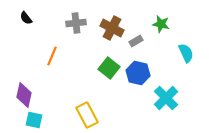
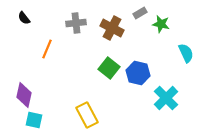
black semicircle: moved 2 px left
gray rectangle: moved 4 px right, 28 px up
orange line: moved 5 px left, 7 px up
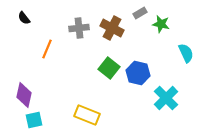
gray cross: moved 3 px right, 5 px down
yellow rectangle: rotated 40 degrees counterclockwise
cyan square: rotated 24 degrees counterclockwise
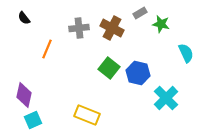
cyan square: moved 1 px left; rotated 12 degrees counterclockwise
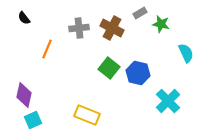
cyan cross: moved 2 px right, 3 px down
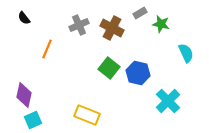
gray cross: moved 3 px up; rotated 18 degrees counterclockwise
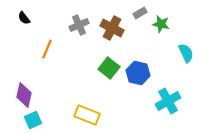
cyan cross: rotated 15 degrees clockwise
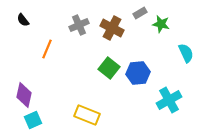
black semicircle: moved 1 px left, 2 px down
blue hexagon: rotated 20 degrees counterclockwise
cyan cross: moved 1 px right, 1 px up
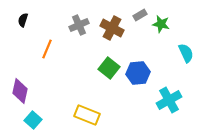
gray rectangle: moved 2 px down
black semicircle: rotated 56 degrees clockwise
purple diamond: moved 4 px left, 4 px up
cyan square: rotated 24 degrees counterclockwise
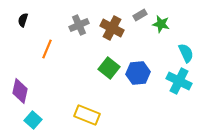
cyan cross: moved 10 px right, 19 px up; rotated 35 degrees counterclockwise
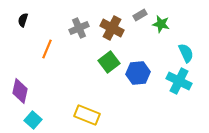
gray cross: moved 3 px down
green square: moved 6 px up; rotated 15 degrees clockwise
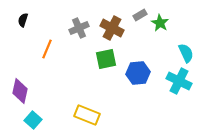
green star: moved 1 px left, 1 px up; rotated 18 degrees clockwise
green square: moved 3 px left, 3 px up; rotated 25 degrees clockwise
